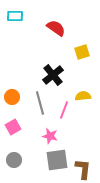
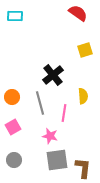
red semicircle: moved 22 px right, 15 px up
yellow square: moved 3 px right, 2 px up
yellow semicircle: rotated 91 degrees clockwise
pink line: moved 3 px down; rotated 12 degrees counterclockwise
brown L-shape: moved 1 px up
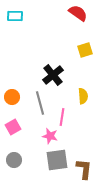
pink line: moved 2 px left, 4 px down
brown L-shape: moved 1 px right, 1 px down
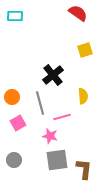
pink line: rotated 66 degrees clockwise
pink square: moved 5 px right, 4 px up
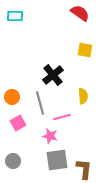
red semicircle: moved 2 px right
yellow square: rotated 28 degrees clockwise
gray circle: moved 1 px left, 1 px down
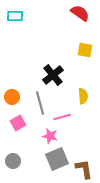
gray square: moved 1 px up; rotated 15 degrees counterclockwise
brown L-shape: rotated 15 degrees counterclockwise
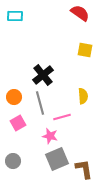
black cross: moved 10 px left
orange circle: moved 2 px right
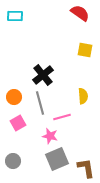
brown L-shape: moved 2 px right, 1 px up
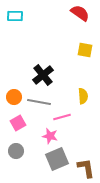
gray line: moved 1 px left, 1 px up; rotated 65 degrees counterclockwise
gray circle: moved 3 px right, 10 px up
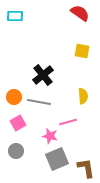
yellow square: moved 3 px left, 1 px down
pink line: moved 6 px right, 5 px down
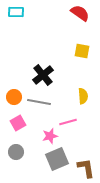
cyan rectangle: moved 1 px right, 4 px up
pink star: rotated 28 degrees counterclockwise
gray circle: moved 1 px down
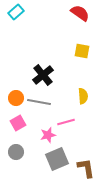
cyan rectangle: rotated 42 degrees counterclockwise
orange circle: moved 2 px right, 1 px down
pink line: moved 2 px left
pink star: moved 2 px left, 1 px up
